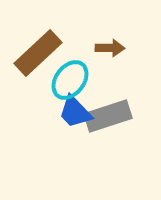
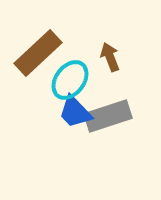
brown arrow: moved 9 px down; rotated 112 degrees counterclockwise
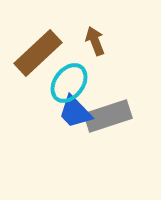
brown arrow: moved 15 px left, 16 px up
cyan ellipse: moved 1 px left, 3 px down
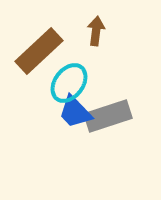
brown arrow: moved 1 px right, 10 px up; rotated 28 degrees clockwise
brown rectangle: moved 1 px right, 2 px up
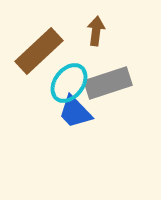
gray rectangle: moved 33 px up
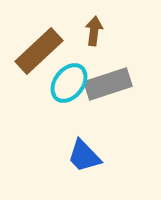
brown arrow: moved 2 px left
gray rectangle: moved 1 px down
blue trapezoid: moved 9 px right, 44 px down
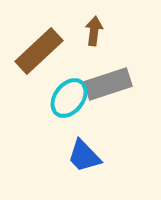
cyan ellipse: moved 15 px down
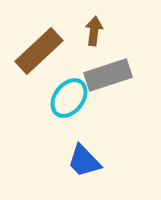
gray rectangle: moved 9 px up
blue trapezoid: moved 5 px down
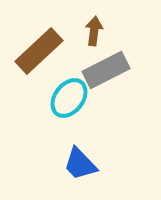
gray rectangle: moved 2 px left, 5 px up; rotated 9 degrees counterclockwise
blue trapezoid: moved 4 px left, 3 px down
